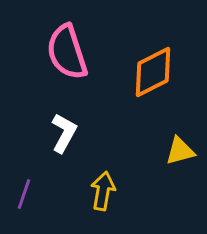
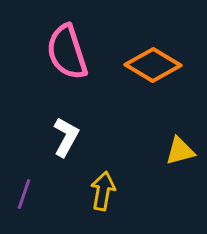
orange diamond: moved 7 px up; rotated 58 degrees clockwise
white L-shape: moved 2 px right, 4 px down
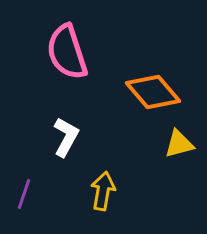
orange diamond: moved 27 px down; rotated 18 degrees clockwise
yellow triangle: moved 1 px left, 7 px up
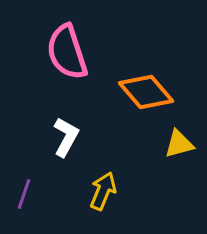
orange diamond: moved 7 px left
yellow arrow: rotated 12 degrees clockwise
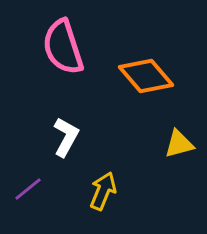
pink semicircle: moved 4 px left, 5 px up
orange diamond: moved 16 px up
purple line: moved 4 px right, 5 px up; rotated 32 degrees clockwise
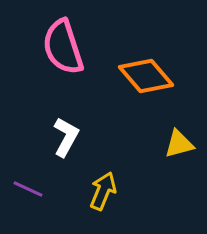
purple line: rotated 64 degrees clockwise
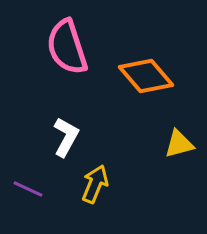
pink semicircle: moved 4 px right
yellow arrow: moved 8 px left, 7 px up
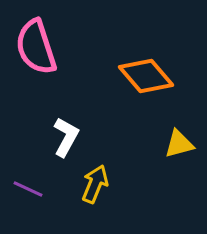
pink semicircle: moved 31 px left
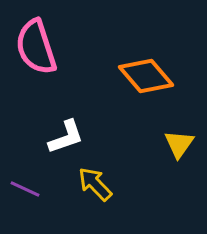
white L-shape: rotated 42 degrees clockwise
yellow triangle: rotated 40 degrees counterclockwise
yellow arrow: rotated 66 degrees counterclockwise
purple line: moved 3 px left
